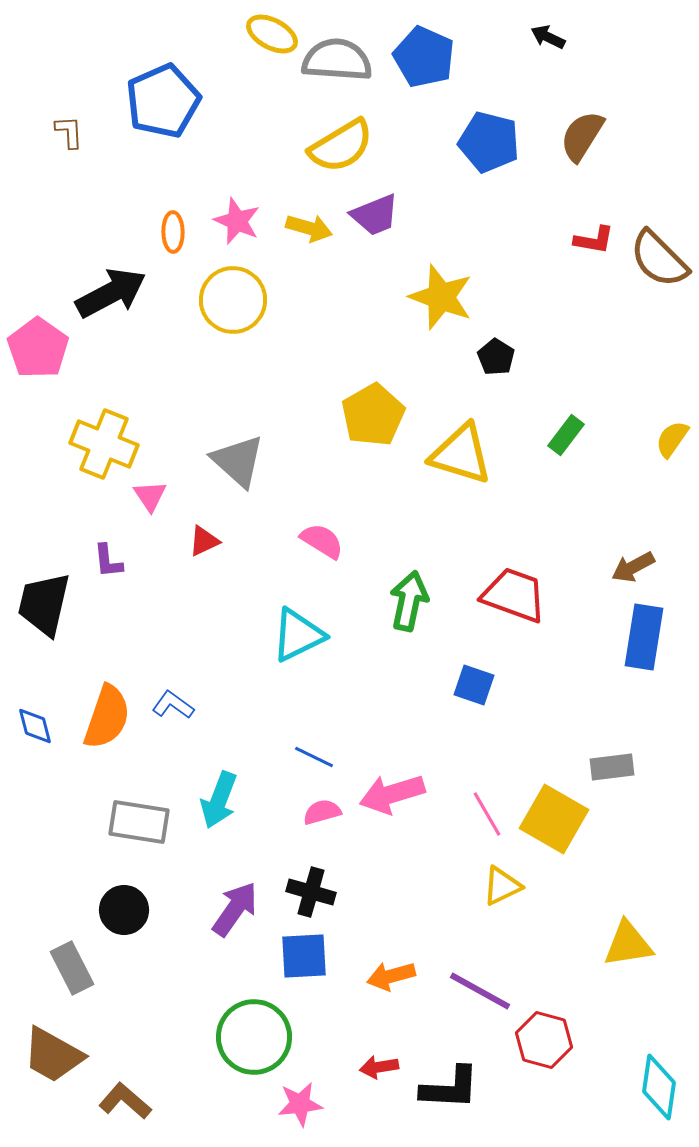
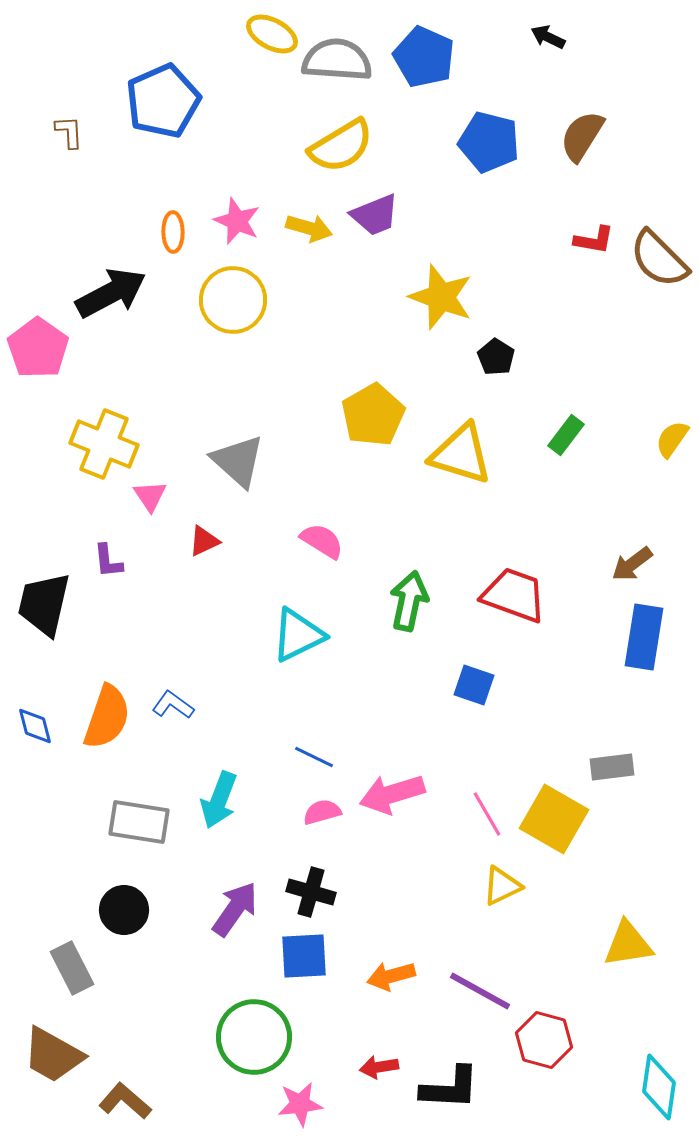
brown arrow at (633, 567): moved 1 px left, 3 px up; rotated 9 degrees counterclockwise
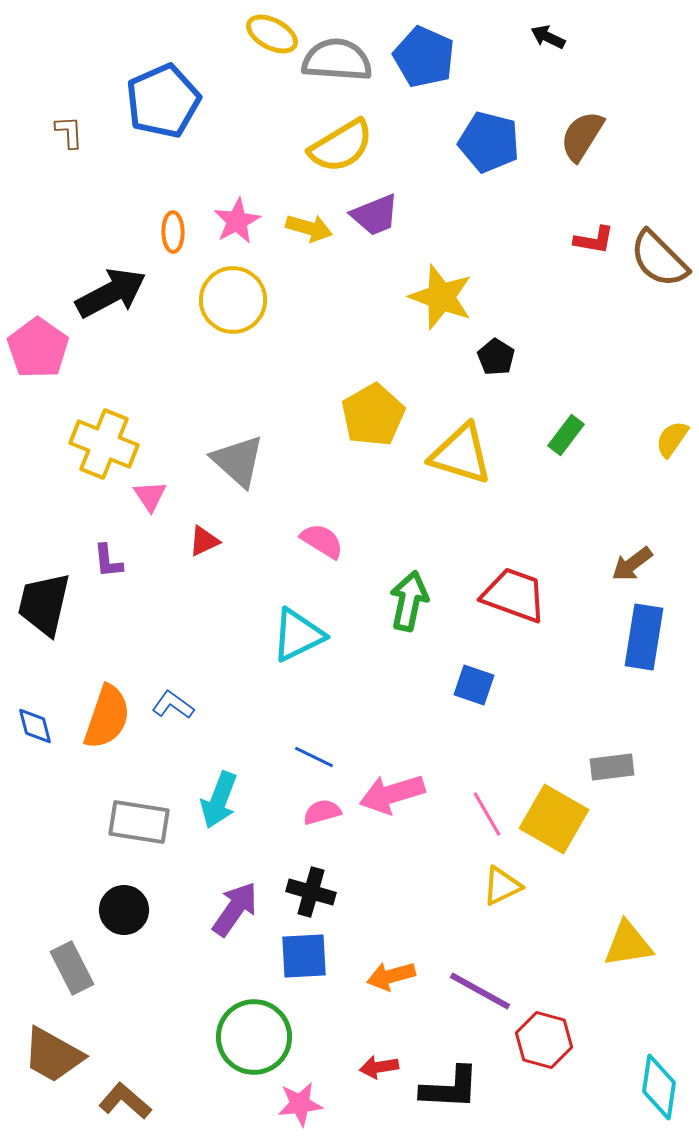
pink star at (237, 221): rotated 21 degrees clockwise
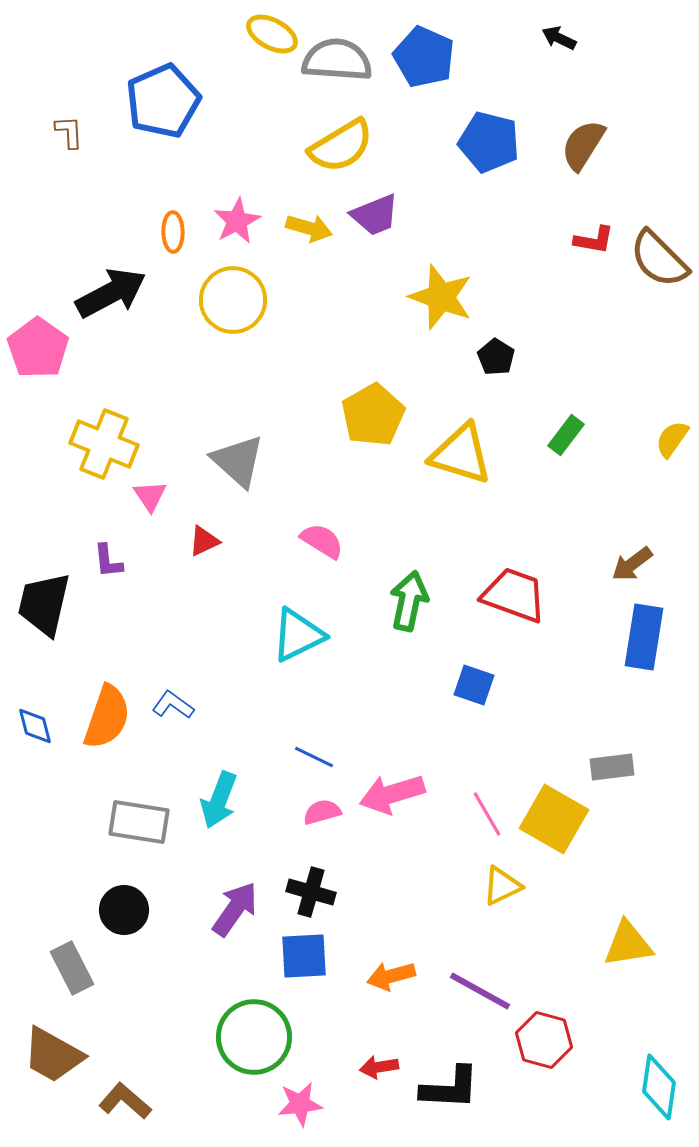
black arrow at (548, 37): moved 11 px right, 1 px down
brown semicircle at (582, 136): moved 1 px right, 9 px down
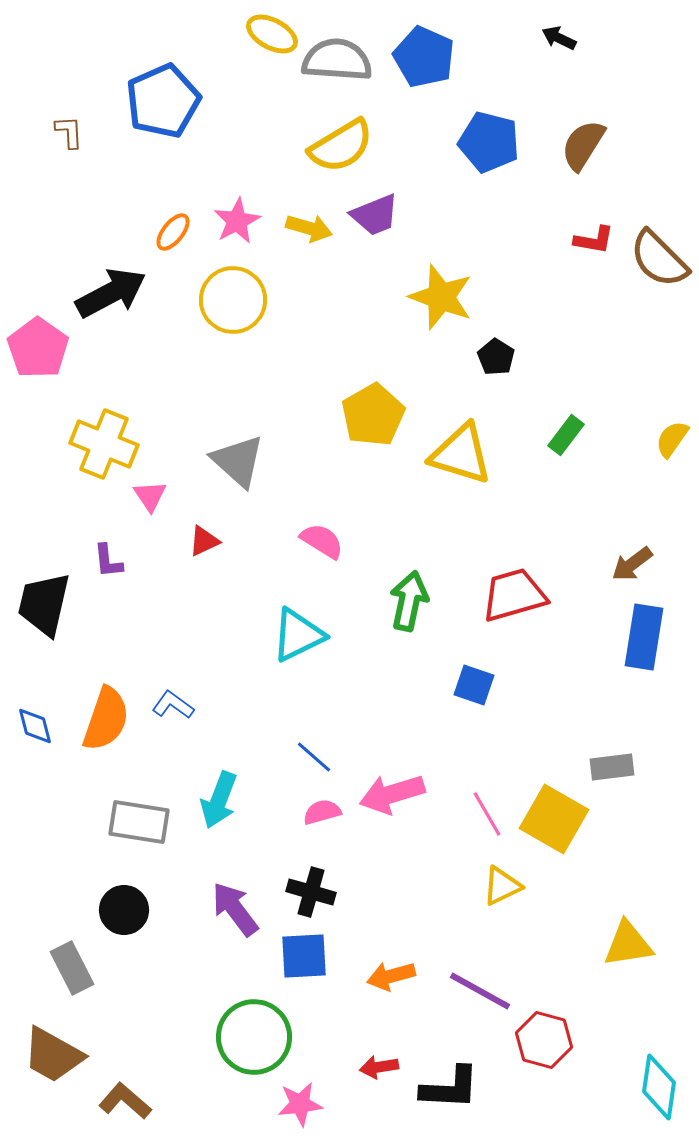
orange ellipse at (173, 232): rotated 39 degrees clockwise
red trapezoid at (514, 595): rotated 36 degrees counterclockwise
orange semicircle at (107, 717): moved 1 px left, 2 px down
blue line at (314, 757): rotated 15 degrees clockwise
purple arrow at (235, 909): rotated 72 degrees counterclockwise
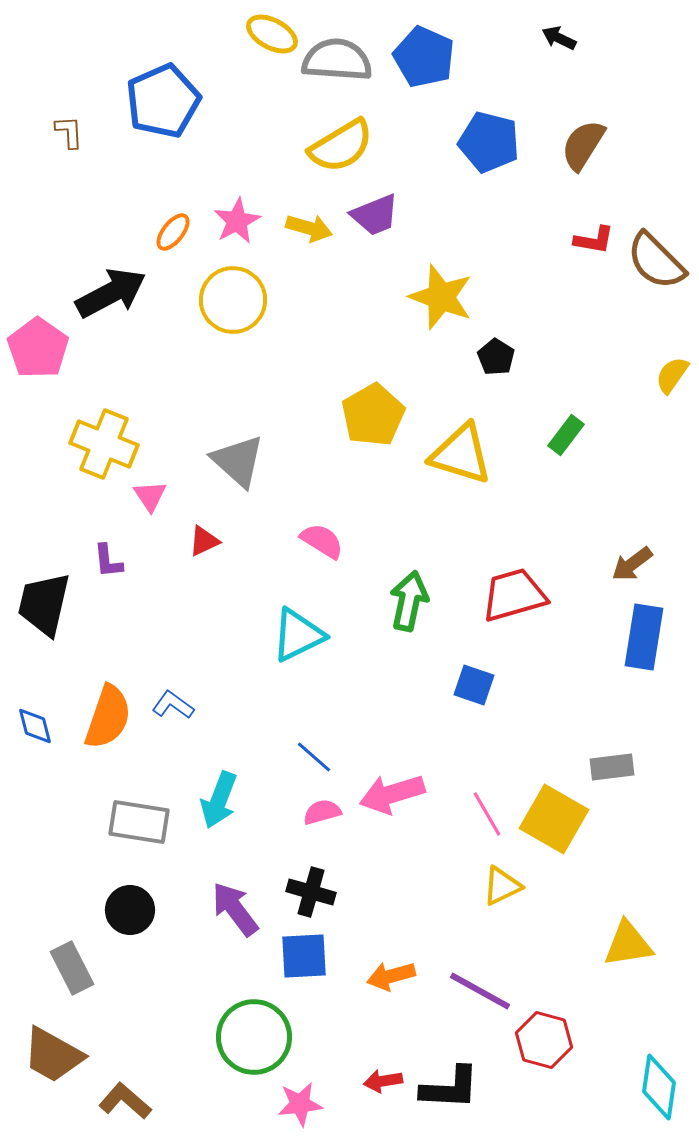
brown semicircle at (659, 259): moved 3 px left, 2 px down
yellow semicircle at (672, 439): moved 64 px up
orange semicircle at (106, 719): moved 2 px right, 2 px up
black circle at (124, 910): moved 6 px right
red arrow at (379, 1067): moved 4 px right, 14 px down
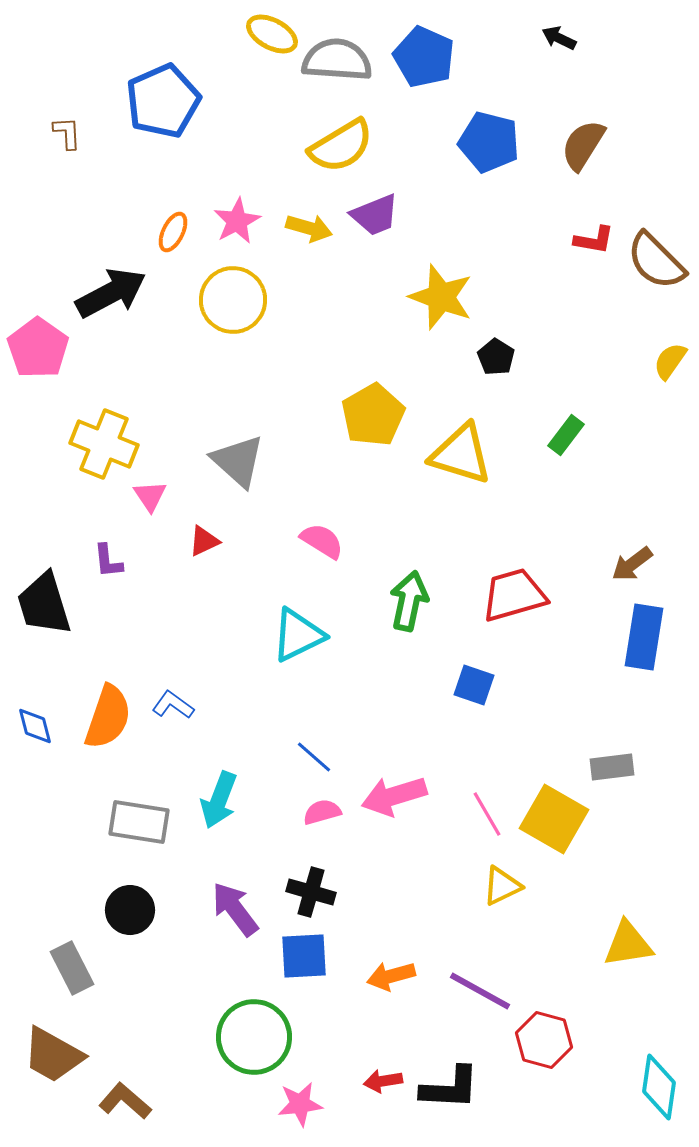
brown L-shape at (69, 132): moved 2 px left, 1 px down
orange ellipse at (173, 232): rotated 12 degrees counterclockwise
yellow semicircle at (672, 375): moved 2 px left, 14 px up
black trapezoid at (44, 604): rotated 30 degrees counterclockwise
pink arrow at (392, 794): moved 2 px right, 2 px down
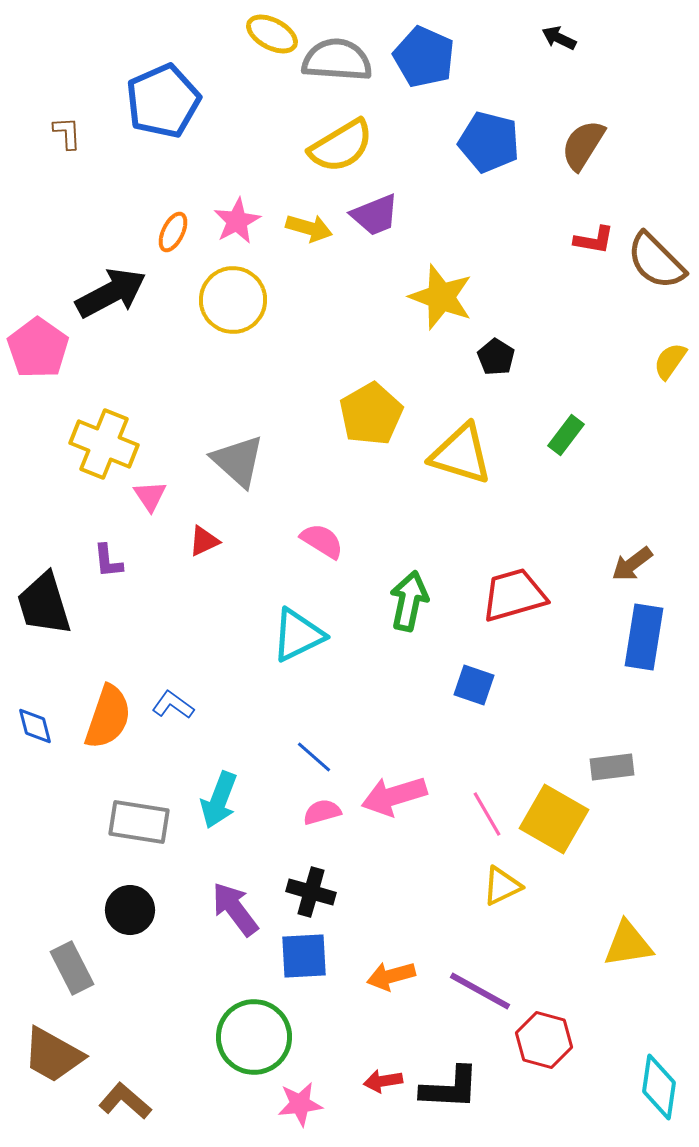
yellow pentagon at (373, 415): moved 2 px left, 1 px up
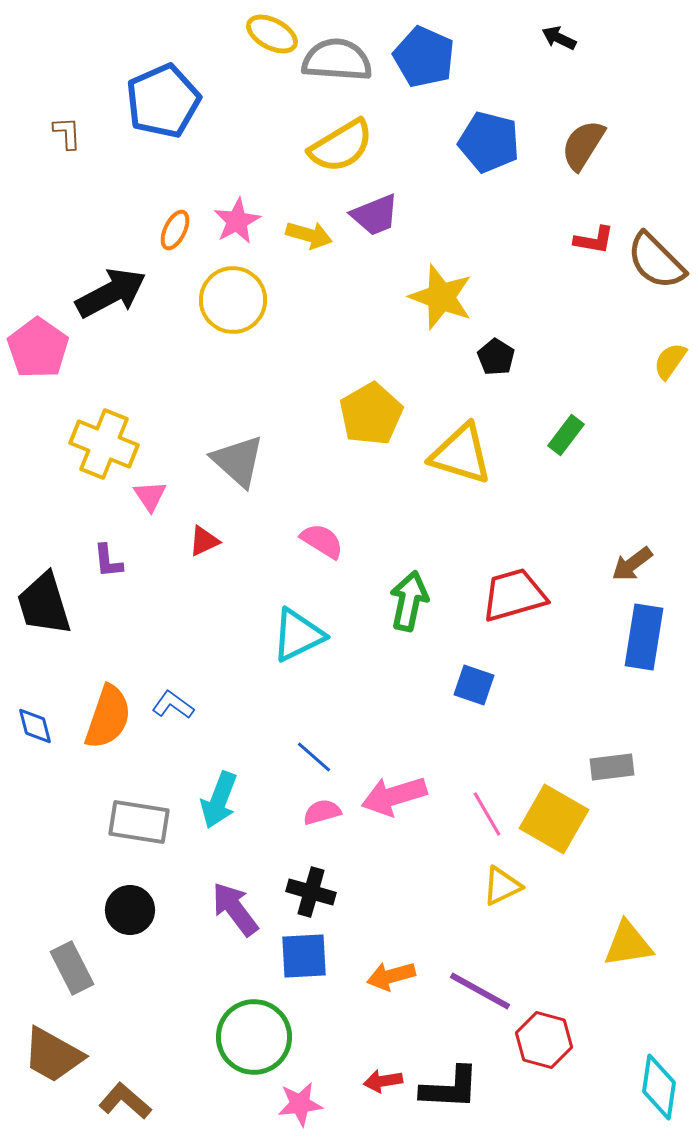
yellow arrow at (309, 228): moved 7 px down
orange ellipse at (173, 232): moved 2 px right, 2 px up
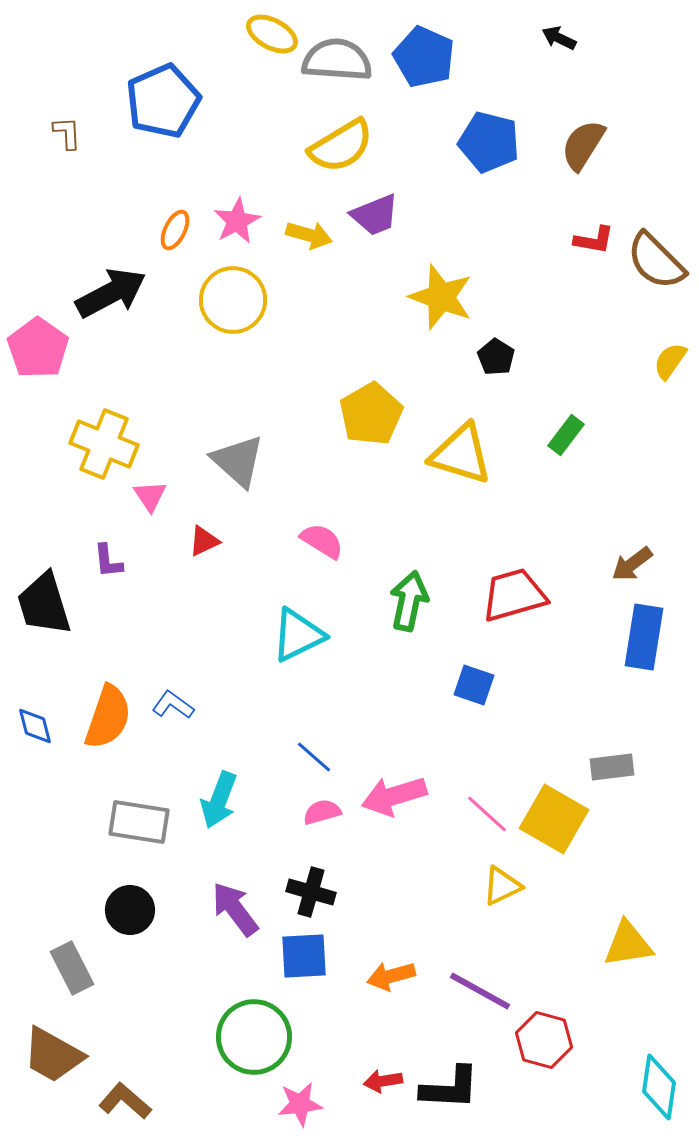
pink line at (487, 814): rotated 18 degrees counterclockwise
